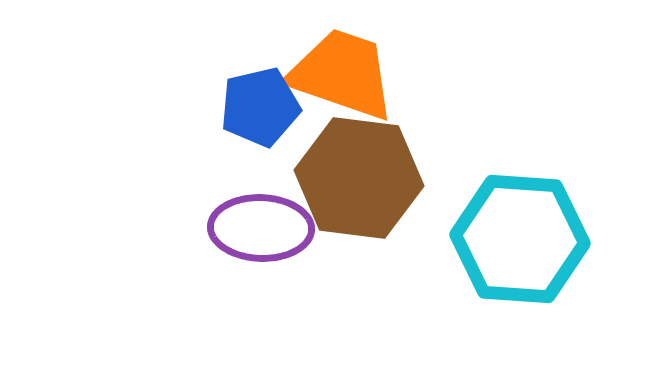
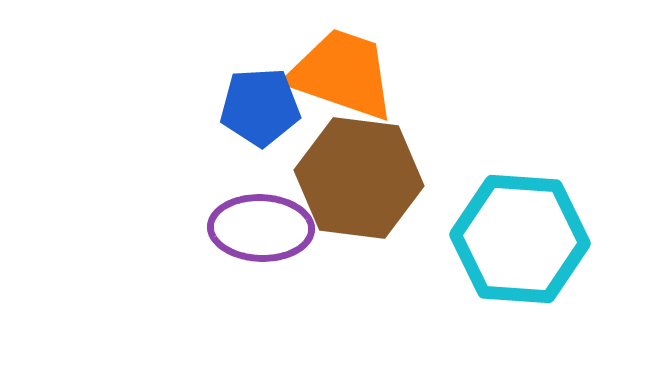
blue pentagon: rotated 10 degrees clockwise
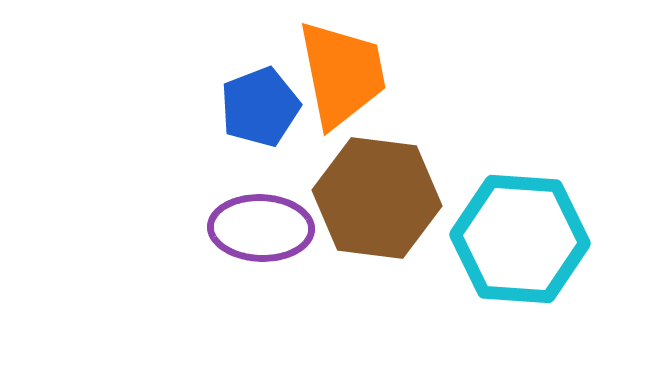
orange trapezoid: rotated 60 degrees clockwise
blue pentagon: rotated 18 degrees counterclockwise
brown hexagon: moved 18 px right, 20 px down
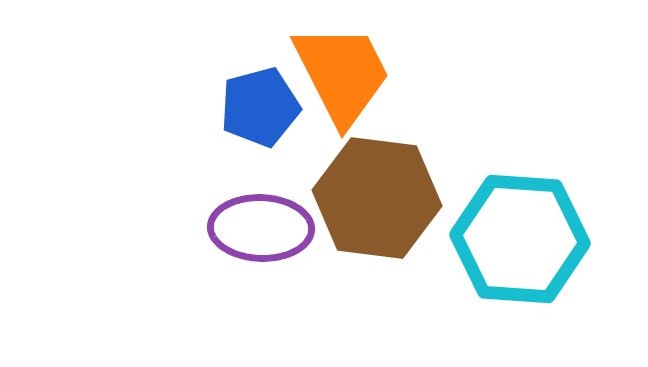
orange trapezoid: rotated 16 degrees counterclockwise
blue pentagon: rotated 6 degrees clockwise
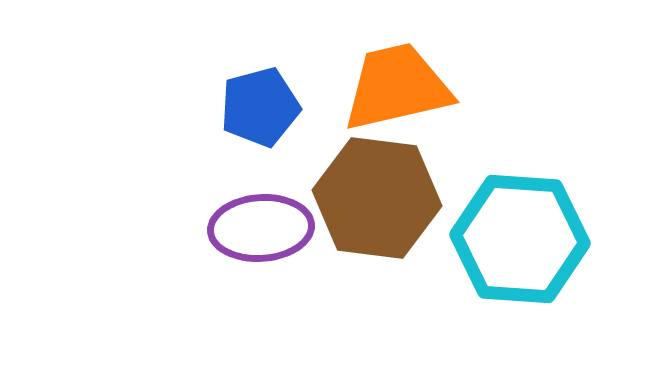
orange trapezoid: moved 55 px right, 13 px down; rotated 76 degrees counterclockwise
purple ellipse: rotated 6 degrees counterclockwise
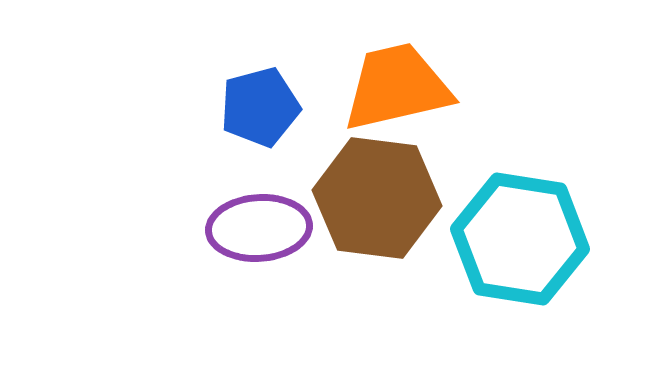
purple ellipse: moved 2 px left
cyan hexagon: rotated 5 degrees clockwise
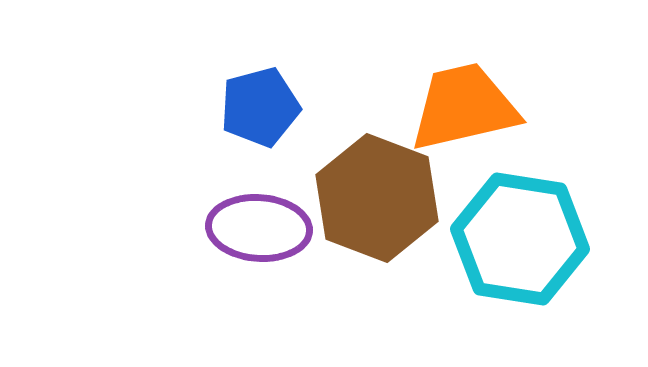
orange trapezoid: moved 67 px right, 20 px down
brown hexagon: rotated 14 degrees clockwise
purple ellipse: rotated 8 degrees clockwise
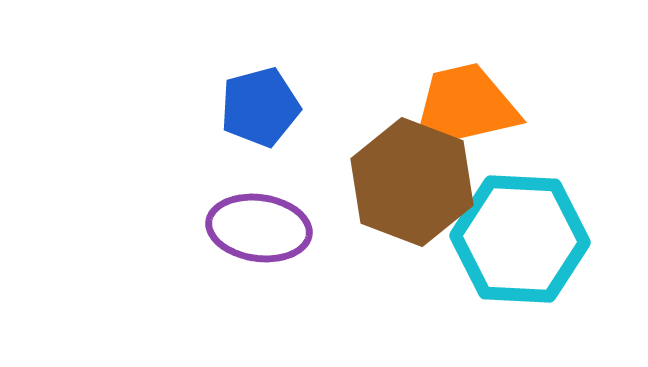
brown hexagon: moved 35 px right, 16 px up
purple ellipse: rotated 4 degrees clockwise
cyan hexagon: rotated 6 degrees counterclockwise
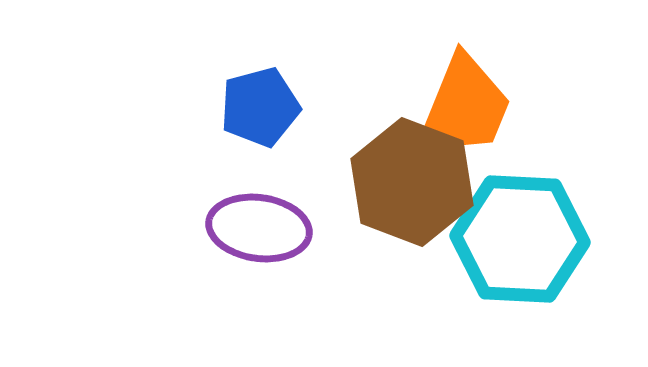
orange trapezoid: rotated 125 degrees clockwise
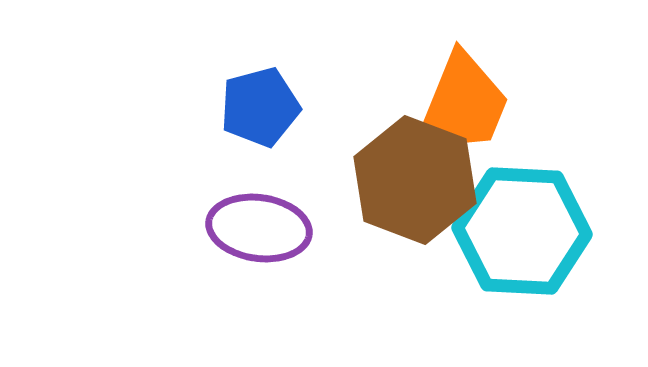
orange trapezoid: moved 2 px left, 2 px up
brown hexagon: moved 3 px right, 2 px up
cyan hexagon: moved 2 px right, 8 px up
